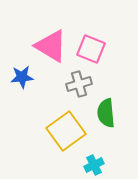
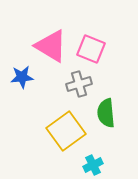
cyan cross: moved 1 px left
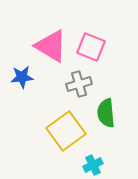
pink square: moved 2 px up
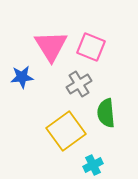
pink triangle: rotated 27 degrees clockwise
gray cross: rotated 15 degrees counterclockwise
